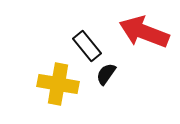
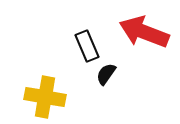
black rectangle: rotated 16 degrees clockwise
yellow cross: moved 13 px left, 13 px down
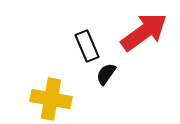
red arrow: rotated 123 degrees clockwise
yellow cross: moved 6 px right, 2 px down
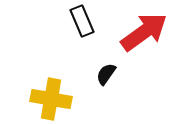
black rectangle: moved 5 px left, 25 px up
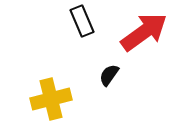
black semicircle: moved 3 px right, 1 px down
yellow cross: rotated 24 degrees counterclockwise
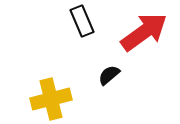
black semicircle: rotated 15 degrees clockwise
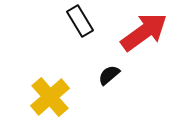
black rectangle: moved 2 px left; rotated 8 degrees counterclockwise
yellow cross: moved 1 px left, 2 px up; rotated 27 degrees counterclockwise
